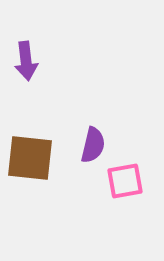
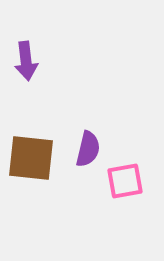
purple semicircle: moved 5 px left, 4 px down
brown square: moved 1 px right
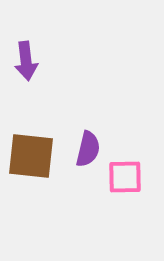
brown square: moved 2 px up
pink square: moved 4 px up; rotated 9 degrees clockwise
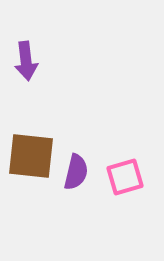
purple semicircle: moved 12 px left, 23 px down
pink square: rotated 15 degrees counterclockwise
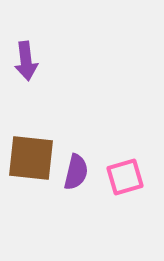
brown square: moved 2 px down
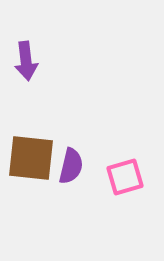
purple semicircle: moved 5 px left, 6 px up
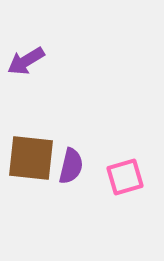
purple arrow: rotated 66 degrees clockwise
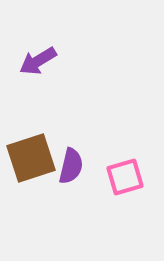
purple arrow: moved 12 px right
brown square: rotated 24 degrees counterclockwise
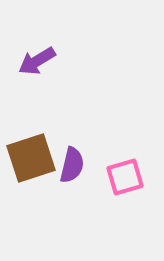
purple arrow: moved 1 px left
purple semicircle: moved 1 px right, 1 px up
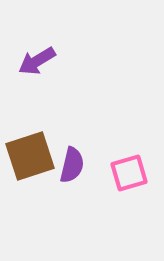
brown square: moved 1 px left, 2 px up
pink square: moved 4 px right, 4 px up
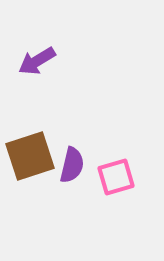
pink square: moved 13 px left, 4 px down
